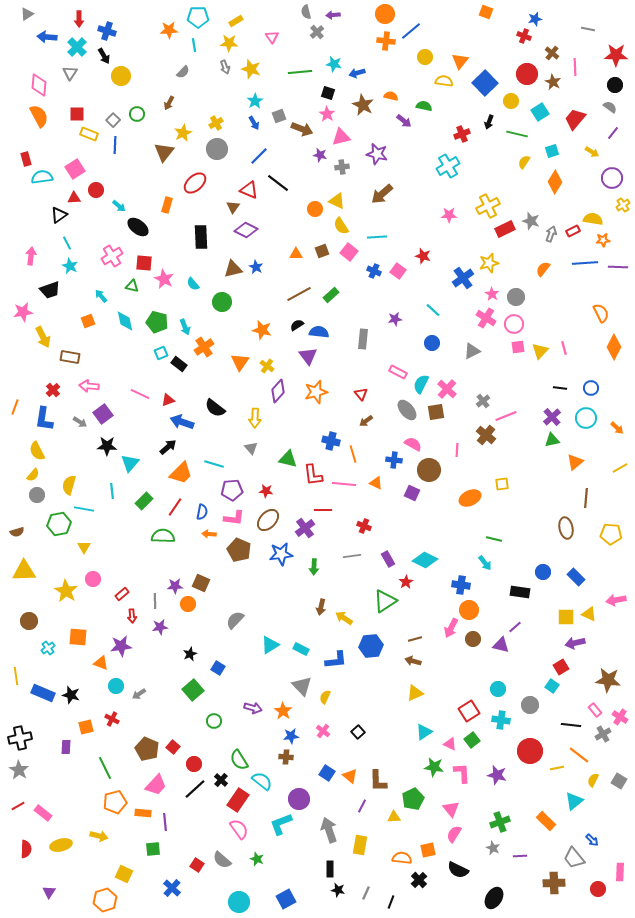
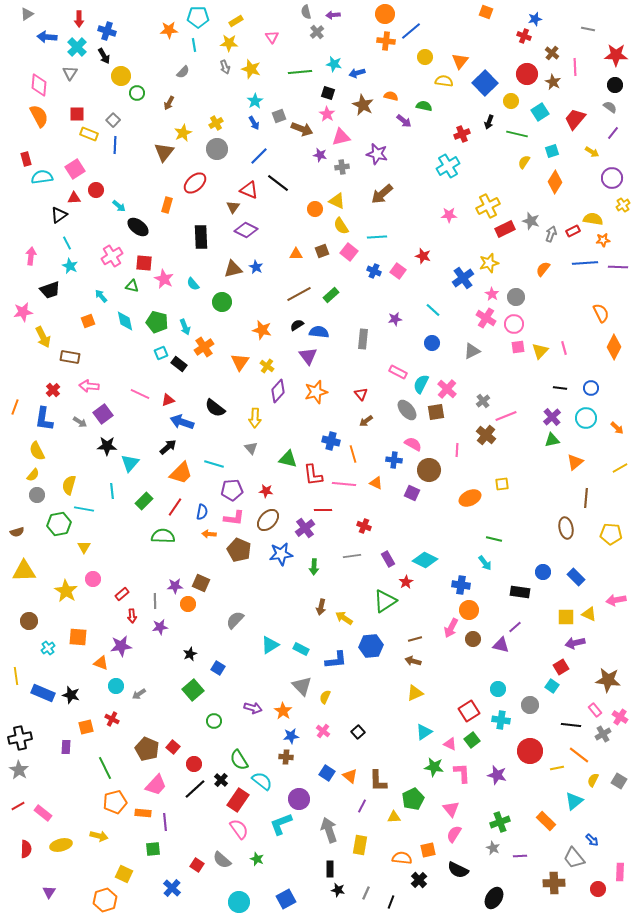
green circle at (137, 114): moved 21 px up
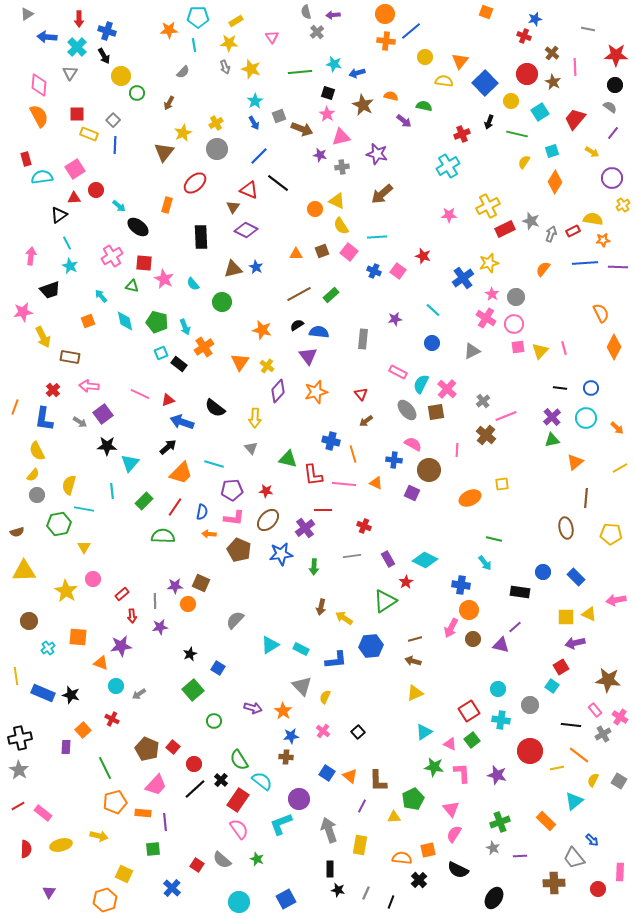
orange square at (86, 727): moved 3 px left, 3 px down; rotated 28 degrees counterclockwise
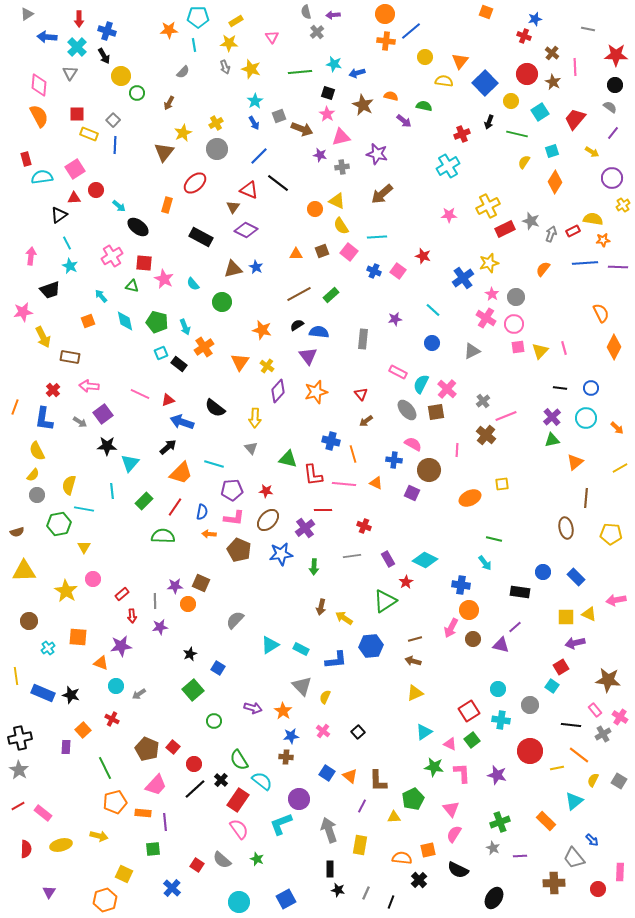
black rectangle at (201, 237): rotated 60 degrees counterclockwise
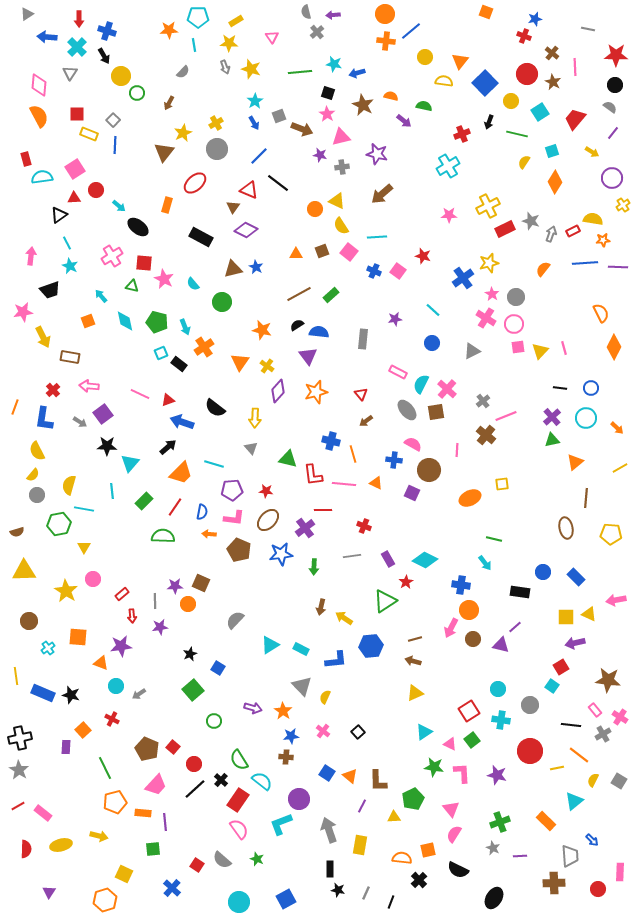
gray trapezoid at (574, 858): moved 4 px left, 2 px up; rotated 145 degrees counterclockwise
